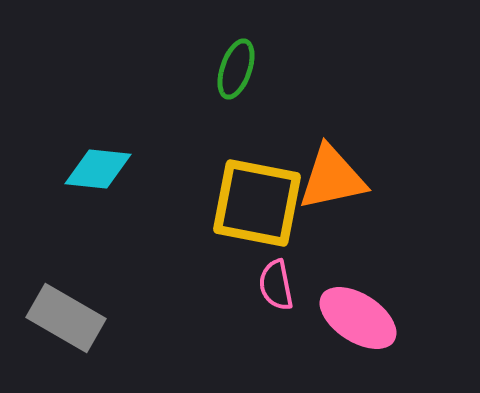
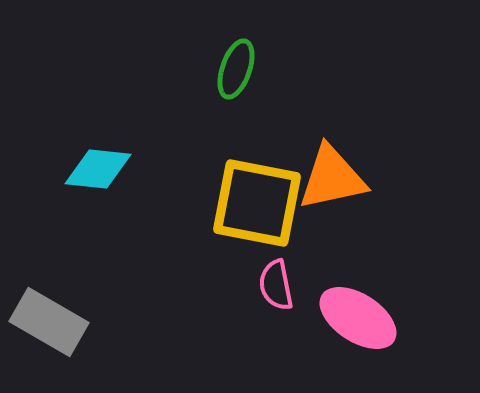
gray rectangle: moved 17 px left, 4 px down
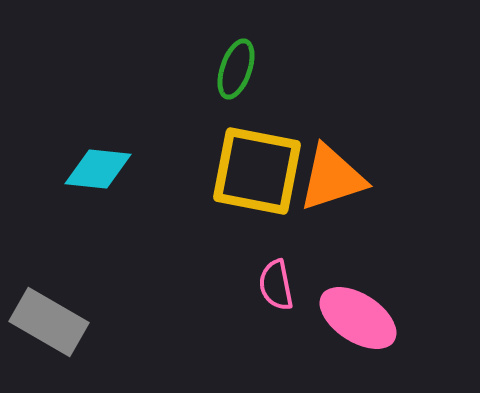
orange triangle: rotated 6 degrees counterclockwise
yellow square: moved 32 px up
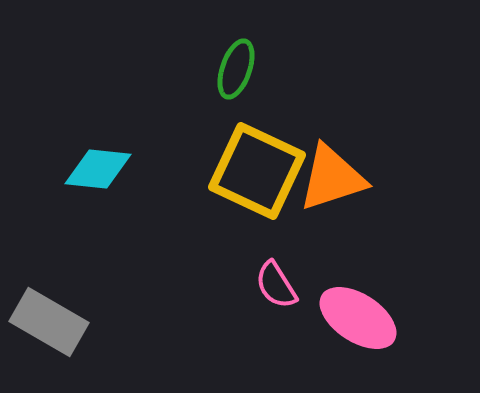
yellow square: rotated 14 degrees clockwise
pink semicircle: rotated 21 degrees counterclockwise
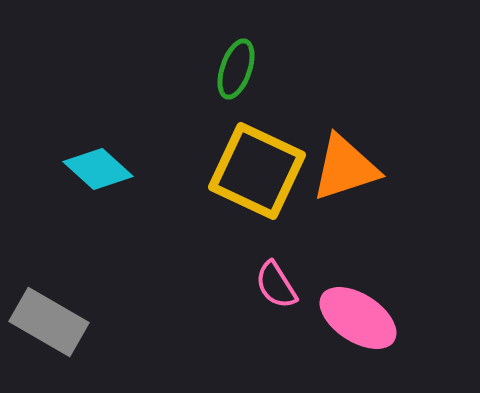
cyan diamond: rotated 36 degrees clockwise
orange triangle: moved 13 px right, 10 px up
